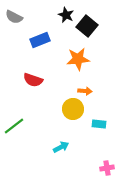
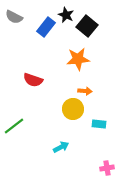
blue rectangle: moved 6 px right, 13 px up; rotated 30 degrees counterclockwise
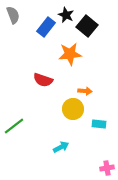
gray semicircle: moved 1 px left, 2 px up; rotated 138 degrees counterclockwise
orange star: moved 8 px left, 5 px up
red semicircle: moved 10 px right
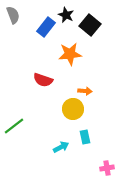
black square: moved 3 px right, 1 px up
cyan rectangle: moved 14 px left, 13 px down; rotated 72 degrees clockwise
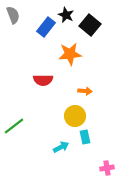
red semicircle: rotated 18 degrees counterclockwise
yellow circle: moved 2 px right, 7 px down
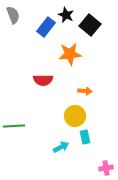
green line: rotated 35 degrees clockwise
pink cross: moved 1 px left
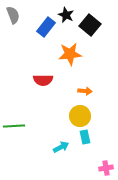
yellow circle: moved 5 px right
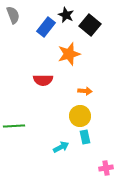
orange star: moved 1 px left; rotated 10 degrees counterclockwise
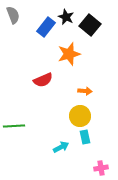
black star: moved 2 px down
red semicircle: rotated 24 degrees counterclockwise
pink cross: moved 5 px left
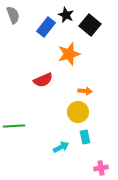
black star: moved 2 px up
yellow circle: moved 2 px left, 4 px up
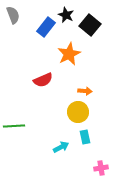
orange star: rotated 10 degrees counterclockwise
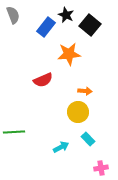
orange star: rotated 20 degrees clockwise
green line: moved 6 px down
cyan rectangle: moved 3 px right, 2 px down; rotated 32 degrees counterclockwise
